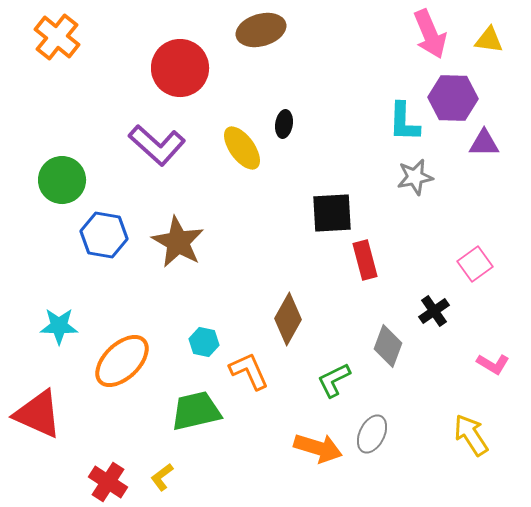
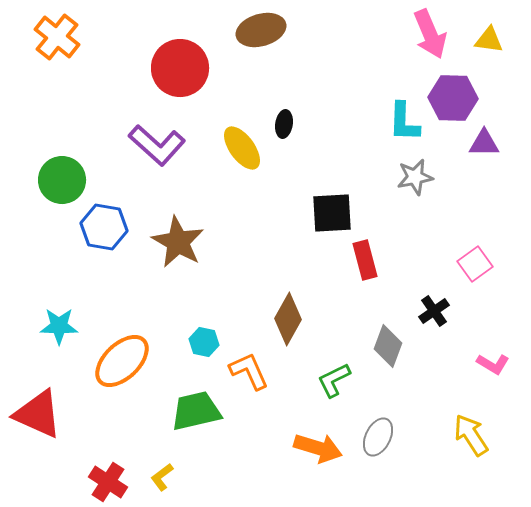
blue hexagon: moved 8 px up
gray ellipse: moved 6 px right, 3 px down
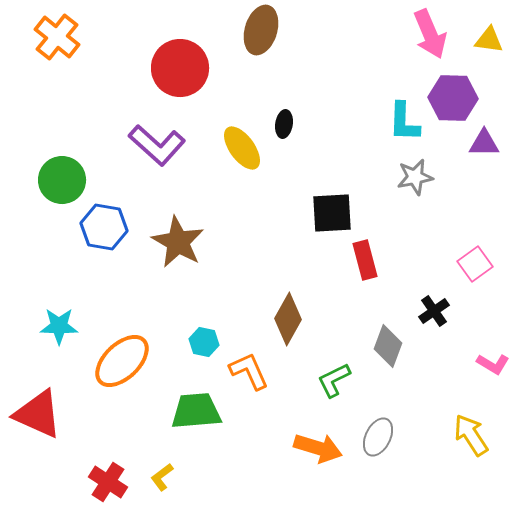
brown ellipse: rotated 57 degrees counterclockwise
green trapezoid: rotated 8 degrees clockwise
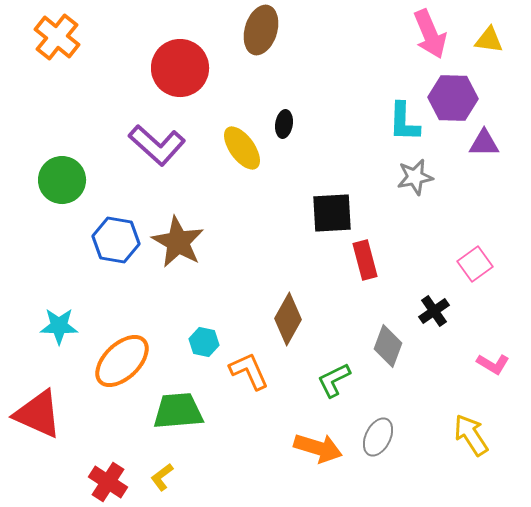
blue hexagon: moved 12 px right, 13 px down
green trapezoid: moved 18 px left
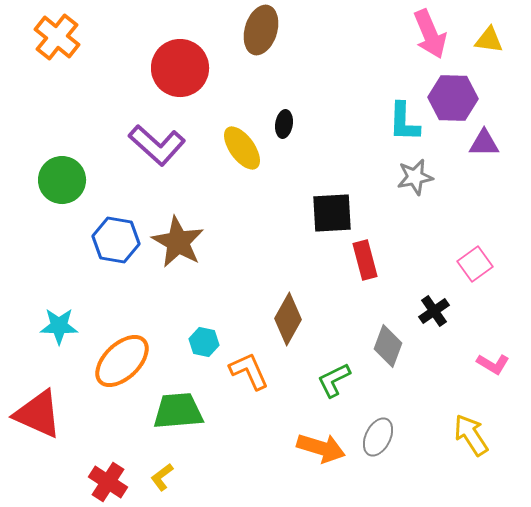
orange arrow: moved 3 px right
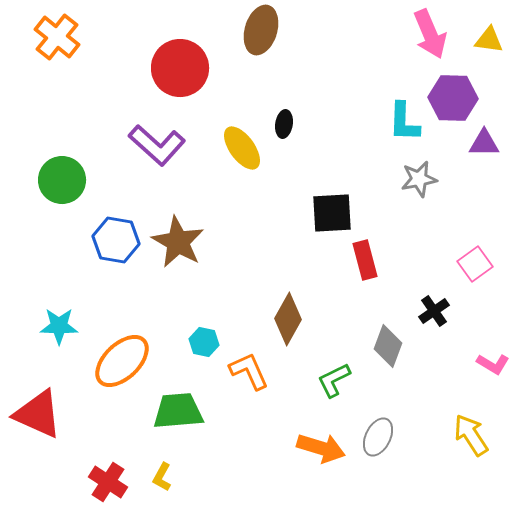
gray star: moved 4 px right, 2 px down
yellow L-shape: rotated 24 degrees counterclockwise
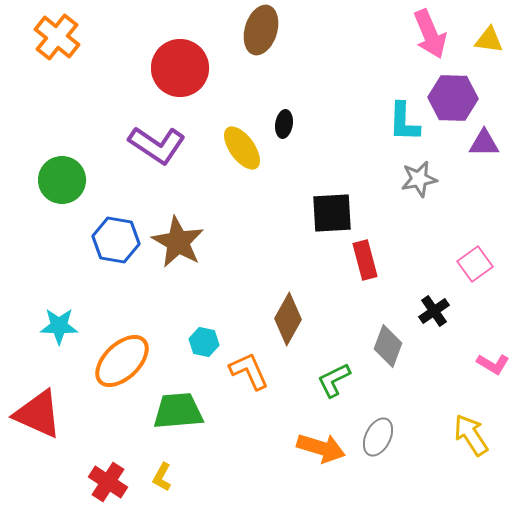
purple L-shape: rotated 8 degrees counterclockwise
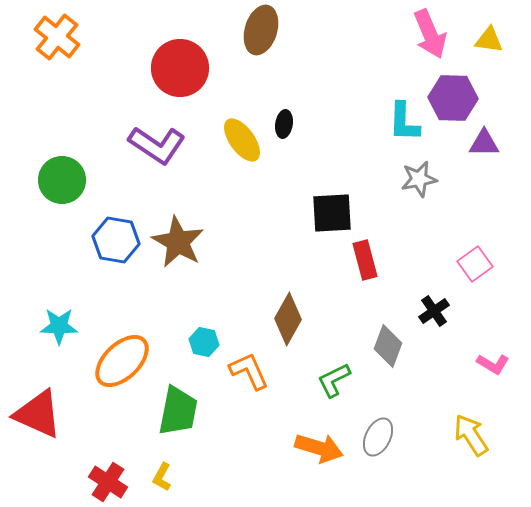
yellow ellipse: moved 8 px up
green trapezoid: rotated 106 degrees clockwise
orange arrow: moved 2 px left
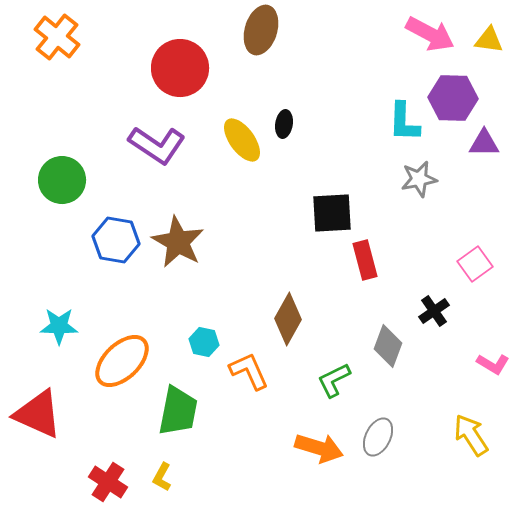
pink arrow: rotated 39 degrees counterclockwise
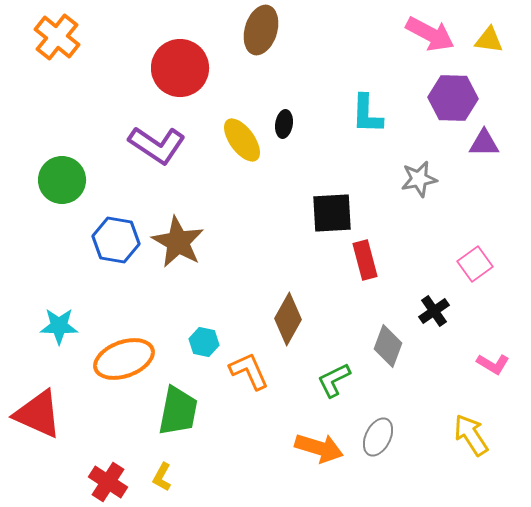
cyan L-shape: moved 37 px left, 8 px up
orange ellipse: moved 2 px right, 2 px up; rotated 24 degrees clockwise
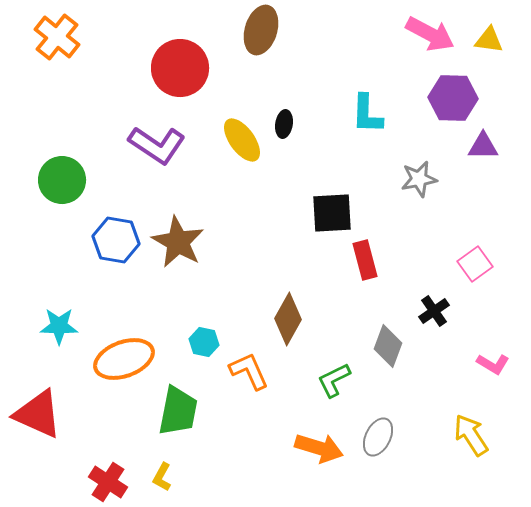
purple triangle: moved 1 px left, 3 px down
